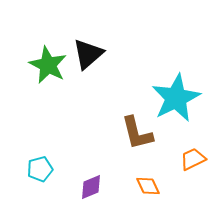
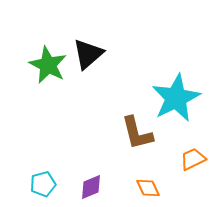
cyan pentagon: moved 3 px right, 15 px down
orange diamond: moved 2 px down
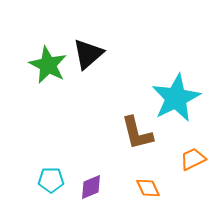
cyan pentagon: moved 8 px right, 4 px up; rotated 15 degrees clockwise
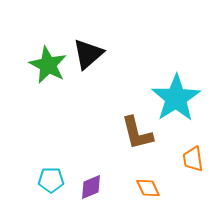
cyan star: rotated 6 degrees counterclockwise
orange trapezoid: rotated 72 degrees counterclockwise
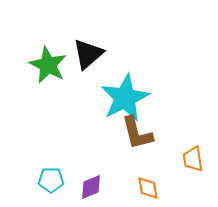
cyan star: moved 51 px left; rotated 6 degrees clockwise
orange diamond: rotated 15 degrees clockwise
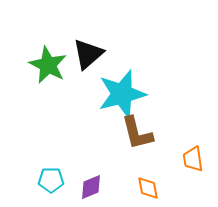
cyan star: moved 3 px left, 4 px up; rotated 12 degrees clockwise
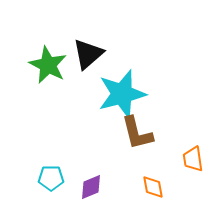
cyan pentagon: moved 2 px up
orange diamond: moved 5 px right, 1 px up
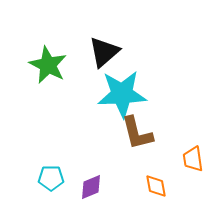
black triangle: moved 16 px right, 2 px up
cyan star: rotated 12 degrees clockwise
orange diamond: moved 3 px right, 1 px up
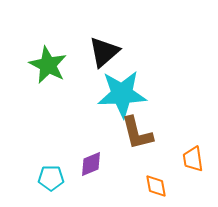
purple diamond: moved 23 px up
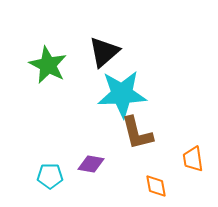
purple diamond: rotated 32 degrees clockwise
cyan pentagon: moved 1 px left, 2 px up
